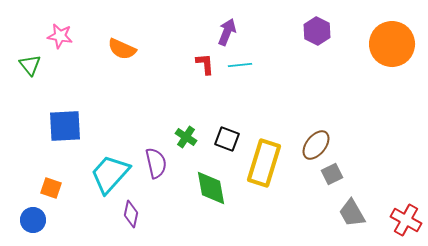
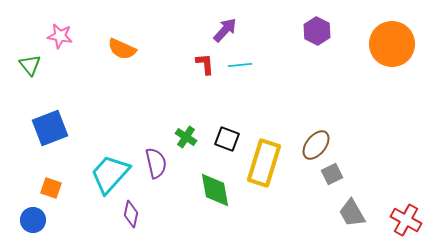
purple arrow: moved 2 px left, 2 px up; rotated 20 degrees clockwise
blue square: moved 15 px left, 2 px down; rotated 18 degrees counterclockwise
green diamond: moved 4 px right, 2 px down
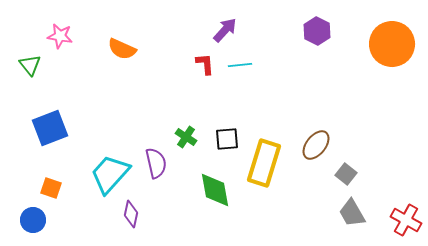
black square: rotated 25 degrees counterclockwise
gray square: moved 14 px right; rotated 25 degrees counterclockwise
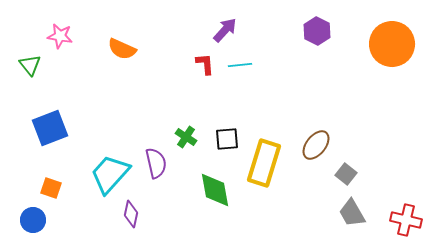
red cross: rotated 16 degrees counterclockwise
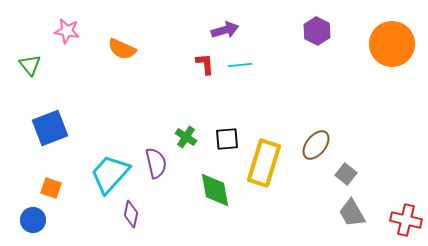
purple arrow: rotated 32 degrees clockwise
pink star: moved 7 px right, 5 px up
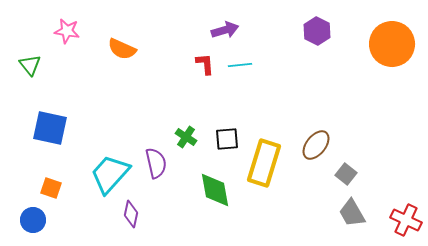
blue square: rotated 33 degrees clockwise
red cross: rotated 12 degrees clockwise
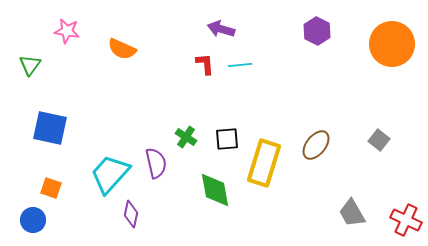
purple arrow: moved 4 px left, 1 px up; rotated 148 degrees counterclockwise
green triangle: rotated 15 degrees clockwise
gray square: moved 33 px right, 34 px up
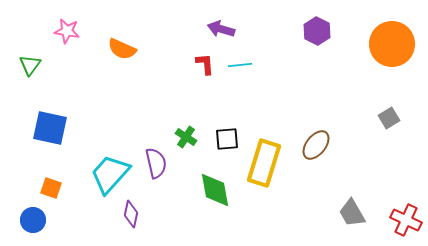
gray square: moved 10 px right, 22 px up; rotated 20 degrees clockwise
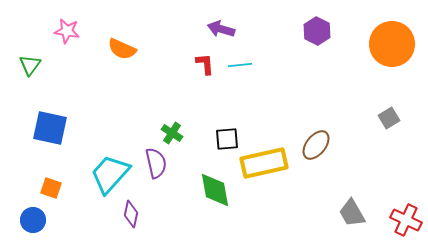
green cross: moved 14 px left, 4 px up
yellow rectangle: rotated 60 degrees clockwise
